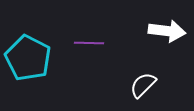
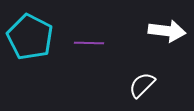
cyan pentagon: moved 2 px right, 21 px up
white semicircle: moved 1 px left
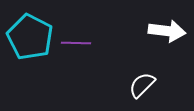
purple line: moved 13 px left
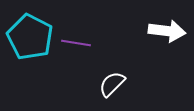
purple line: rotated 8 degrees clockwise
white semicircle: moved 30 px left, 1 px up
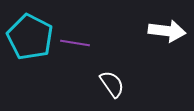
purple line: moved 1 px left
white semicircle: rotated 100 degrees clockwise
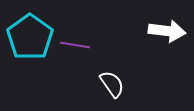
cyan pentagon: rotated 9 degrees clockwise
purple line: moved 2 px down
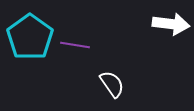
white arrow: moved 4 px right, 7 px up
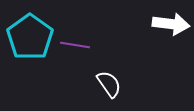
white semicircle: moved 3 px left
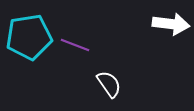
cyan pentagon: moved 1 px left; rotated 27 degrees clockwise
purple line: rotated 12 degrees clockwise
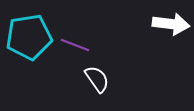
white semicircle: moved 12 px left, 5 px up
